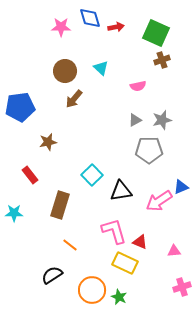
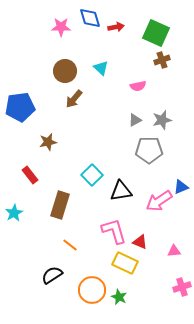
cyan star: rotated 30 degrees counterclockwise
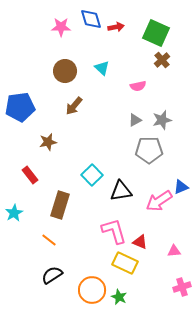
blue diamond: moved 1 px right, 1 px down
brown cross: rotated 21 degrees counterclockwise
cyan triangle: moved 1 px right
brown arrow: moved 7 px down
orange line: moved 21 px left, 5 px up
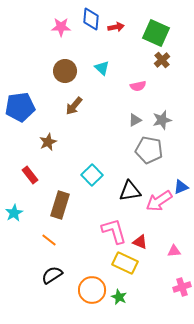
blue diamond: rotated 20 degrees clockwise
brown star: rotated 12 degrees counterclockwise
gray pentagon: rotated 12 degrees clockwise
black triangle: moved 9 px right
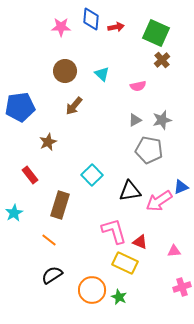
cyan triangle: moved 6 px down
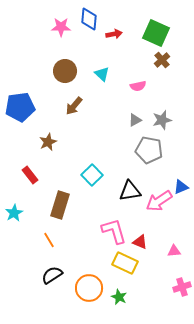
blue diamond: moved 2 px left
red arrow: moved 2 px left, 7 px down
orange line: rotated 21 degrees clockwise
orange circle: moved 3 px left, 2 px up
